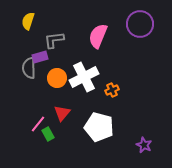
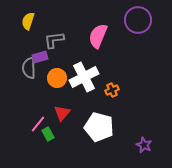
purple circle: moved 2 px left, 4 px up
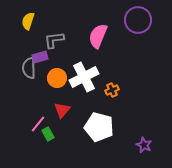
red triangle: moved 3 px up
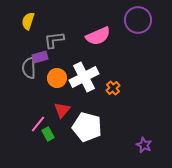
pink semicircle: rotated 135 degrees counterclockwise
orange cross: moved 1 px right, 2 px up; rotated 16 degrees counterclockwise
white pentagon: moved 12 px left
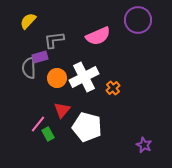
yellow semicircle: rotated 24 degrees clockwise
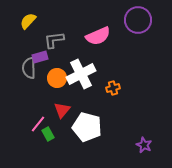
white cross: moved 3 px left, 3 px up
orange cross: rotated 24 degrees clockwise
